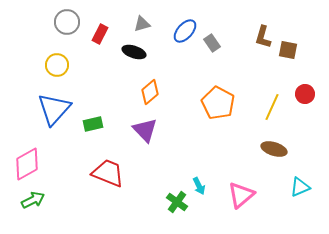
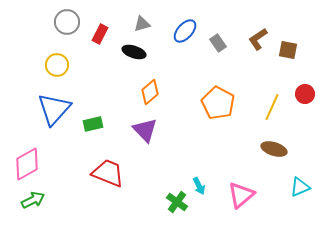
brown L-shape: moved 5 px left, 2 px down; rotated 40 degrees clockwise
gray rectangle: moved 6 px right
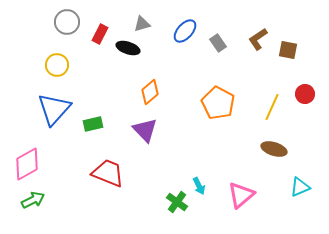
black ellipse: moved 6 px left, 4 px up
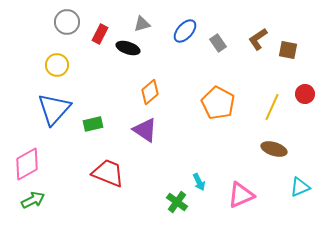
purple triangle: rotated 12 degrees counterclockwise
cyan arrow: moved 4 px up
pink triangle: rotated 16 degrees clockwise
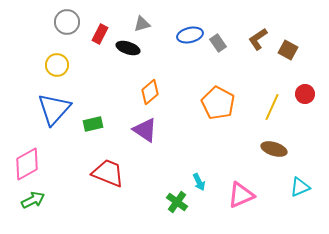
blue ellipse: moved 5 px right, 4 px down; rotated 35 degrees clockwise
brown square: rotated 18 degrees clockwise
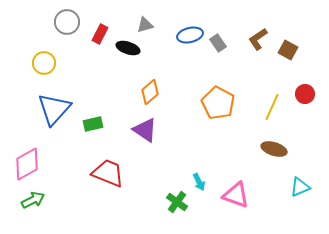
gray triangle: moved 3 px right, 1 px down
yellow circle: moved 13 px left, 2 px up
pink triangle: moved 5 px left; rotated 44 degrees clockwise
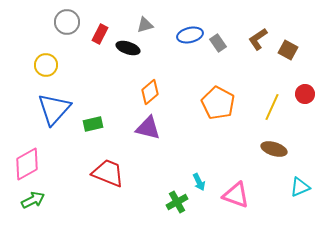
yellow circle: moved 2 px right, 2 px down
purple triangle: moved 3 px right, 2 px up; rotated 20 degrees counterclockwise
green cross: rotated 25 degrees clockwise
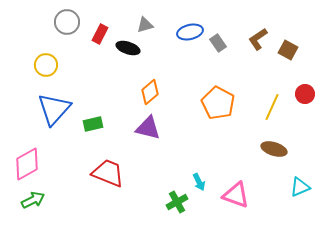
blue ellipse: moved 3 px up
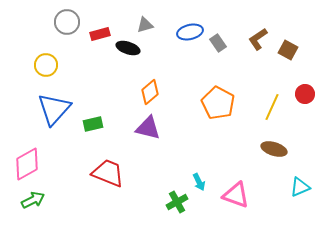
red rectangle: rotated 48 degrees clockwise
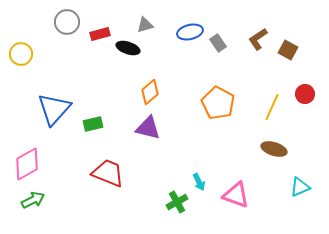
yellow circle: moved 25 px left, 11 px up
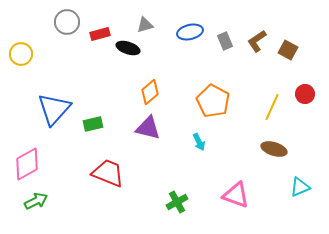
brown L-shape: moved 1 px left, 2 px down
gray rectangle: moved 7 px right, 2 px up; rotated 12 degrees clockwise
orange pentagon: moved 5 px left, 2 px up
cyan arrow: moved 40 px up
green arrow: moved 3 px right, 1 px down
